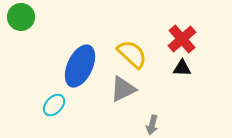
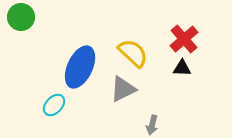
red cross: moved 2 px right
yellow semicircle: moved 1 px right, 1 px up
blue ellipse: moved 1 px down
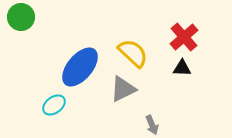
red cross: moved 2 px up
blue ellipse: rotated 15 degrees clockwise
cyan ellipse: rotated 10 degrees clockwise
gray arrow: rotated 36 degrees counterclockwise
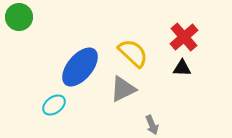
green circle: moved 2 px left
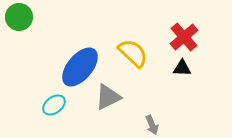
gray triangle: moved 15 px left, 8 px down
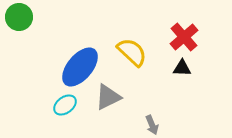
yellow semicircle: moved 1 px left, 1 px up
cyan ellipse: moved 11 px right
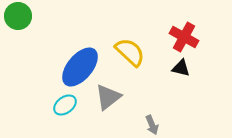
green circle: moved 1 px left, 1 px up
red cross: rotated 20 degrees counterclockwise
yellow semicircle: moved 2 px left
black triangle: moved 1 px left; rotated 12 degrees clockwise
gray triangle: rotated 12 degrees counterclockwise
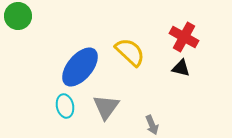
gray triangle: moved 2 px left, 10 px down; rotated 16 degrees counterclockwise
cyan ellipse: moved 1 px down; rotated 65 degrees counterclockwise
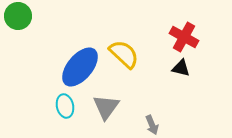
yellow semicircle: moved 6 px left, 2 px down
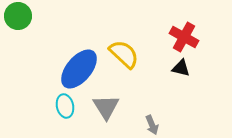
blue ellipse: moved 1 px left, 2 px down
gray triangle: rotated 8 degrees counterclockwise
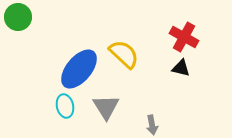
green circle: moved 1 px down
gray arrow: rotated 12 degrees clockwise
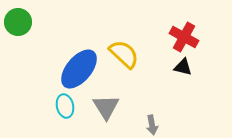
green circle: moved 5 px down
black triangle: moved 2 px right, 1 px up
